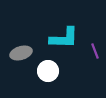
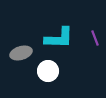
cyan L-shape: moved 5 px left
purple line: moved 13 px up
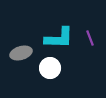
purple line: moved 5 px left
white circle: moved 2 px right, 3 px up
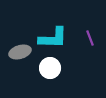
cyan L-shape: moved 6 px left
gray ellipse: moved 1 px left, 1 px up
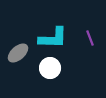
gray ellipse: moved 2 px left, 1 px down; rotated 25 degrees counterclockwise
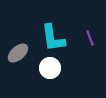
cyan L-shape: rotated 80 degrees clockwise
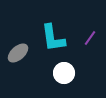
purple line: rotated 56 degrees clockwise
white circle: moved 14 px right, 5 px down
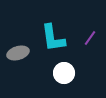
gray ellipse: rotated 25 degrees clockwise
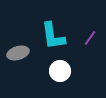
cyan L-shape: moved 2 px up
white circle: moved 4 px left, 2 px up
